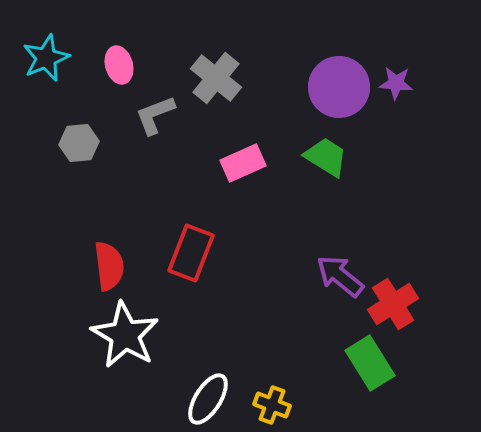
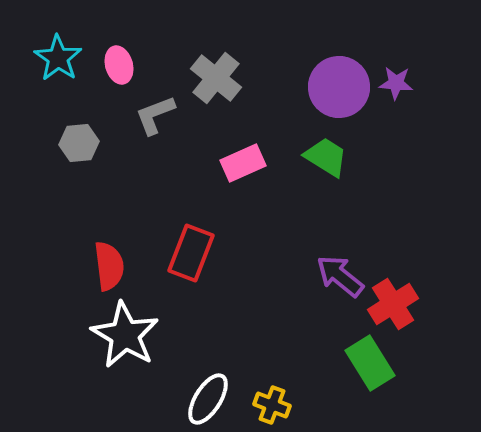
cyan star: moved 12 px right; rotated 15 degrees counterclockwise
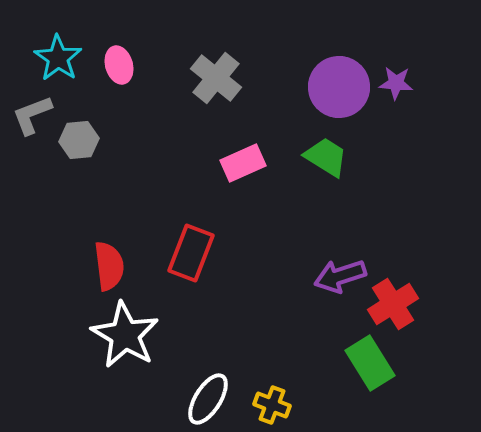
gray L-shape: moved 123 px left
gray hexagon: moved 3 px up
purple arrow: rotated 57 degrees counterclockwise
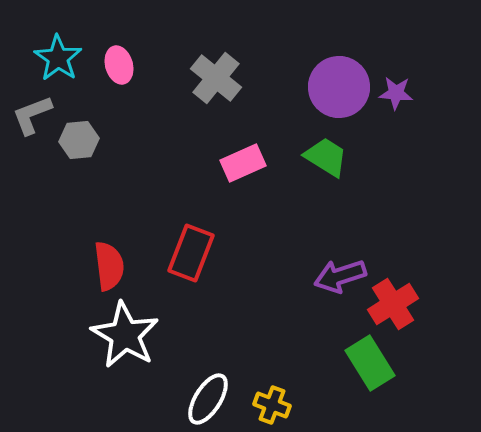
purple star: moved 10 px down
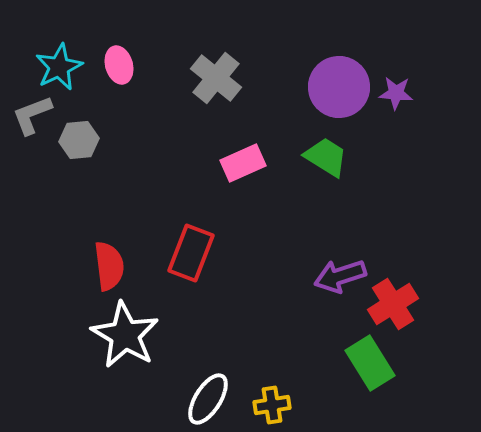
cyan star: moved 1 px right, 9 px down; rotated 12 degrees clockwise
yellow cross: rotated 30 degrees counterclockwise
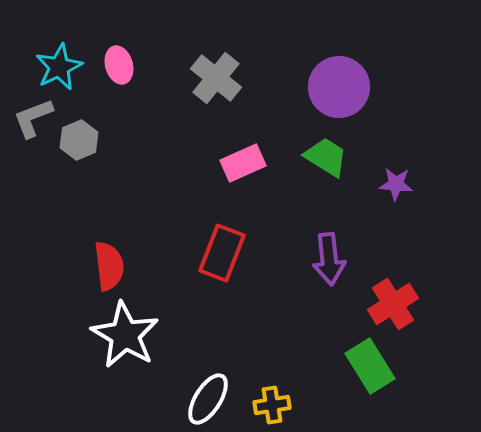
purple star: moved 91 px down
gray L-shape: moved 1 px right, 3 px down
gray hexagon: rotated 18 degrees counterclockwise
red rectangle: moved 31 px right
purple arrow: moved 11 px left, 17 px up; rotated 78 degrees counterclockwise
green rectangle: moved 3 px down
